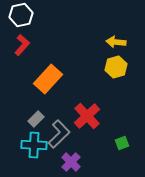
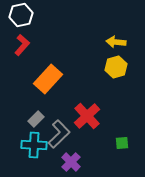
green square: rotated 16 degrees clockwise
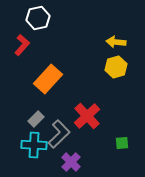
white hexagon: moved 17 px right, 3 px down
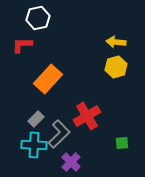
red L-shape: rotated 130 degrees counterclockwise
red cross: rotated 12 degrees clockwise
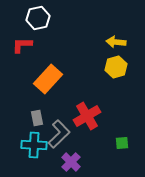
gray rectangle: moved 1 px right, 1 px up; rotated 56 degrees counterclockwise
